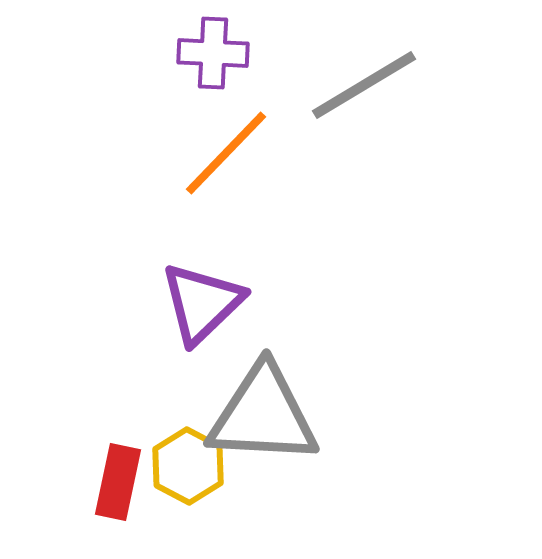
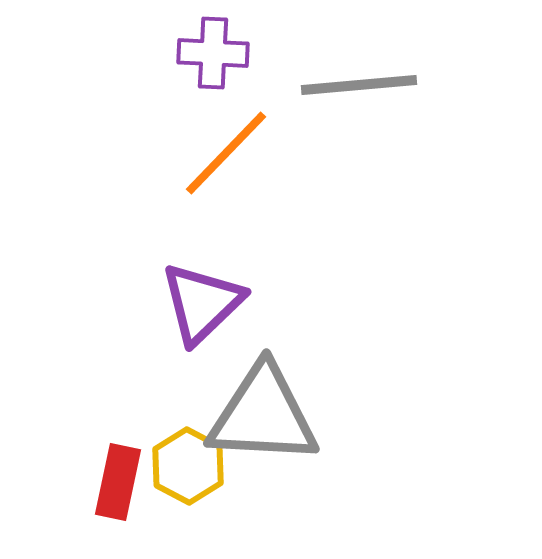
gray line: moved 5 px left; rotated 26 degrees clockwise
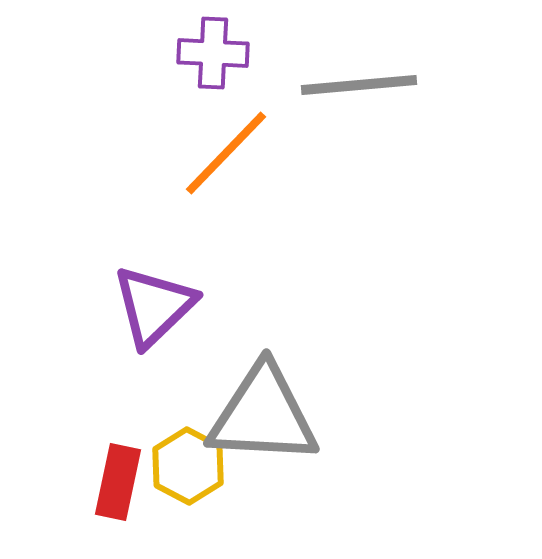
purple triangle: moved 48 px left, 3 px down
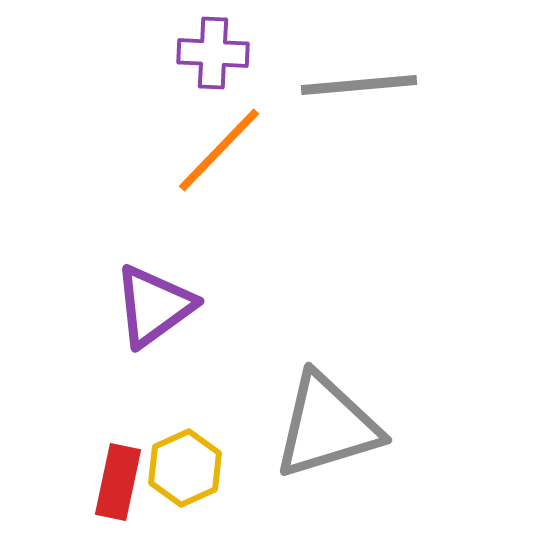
orange line: moved 7 px left, 3 px up
purple triangle: rotated 8 degrees clockwise
gray triangle: moved 64 px right, 11 px down; rotated 20 degrees counterclockwise
yellow hexagon: moved 3 px left, 2 px down; rotated 8 degrees clockwise
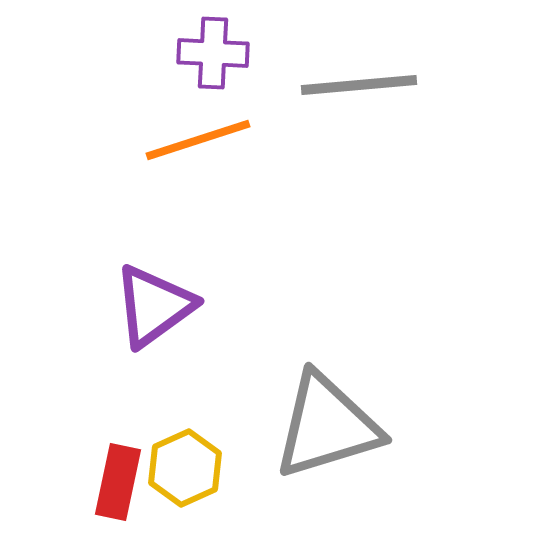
orange line: moved 21 px left, 10 px up; rotated 28 degrees clockwise
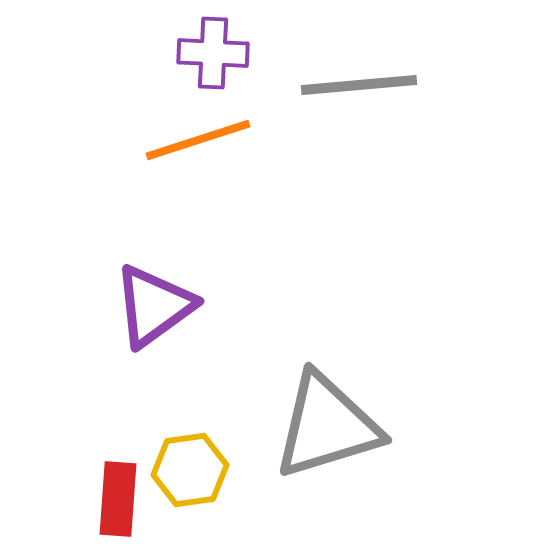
yellow hexagon: moved 5 px right, 2 px down; rotated 16 degrees clockwise
red rectangle: moved 17 px down; rotated 8 degrees counterclockwise
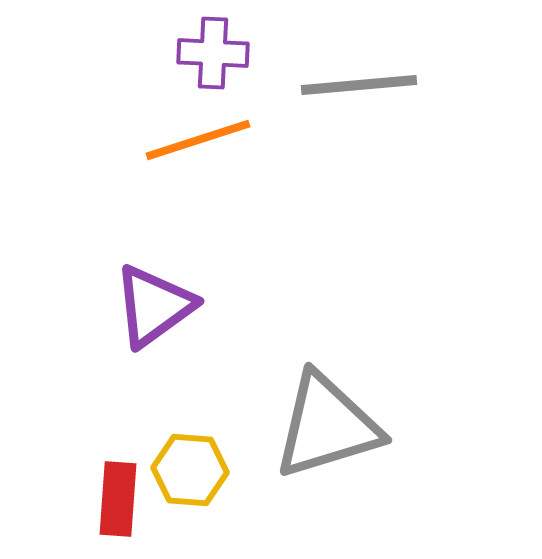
yellow hexagon: rotated 12 degrees clockwise
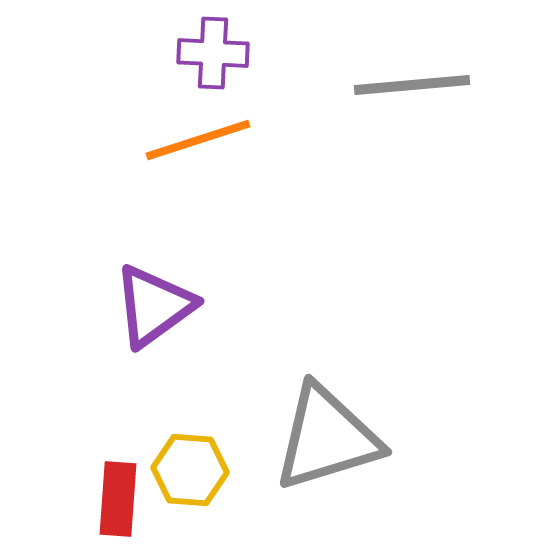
gray line: moved 53 px right
gray triangle: moved 12 px down
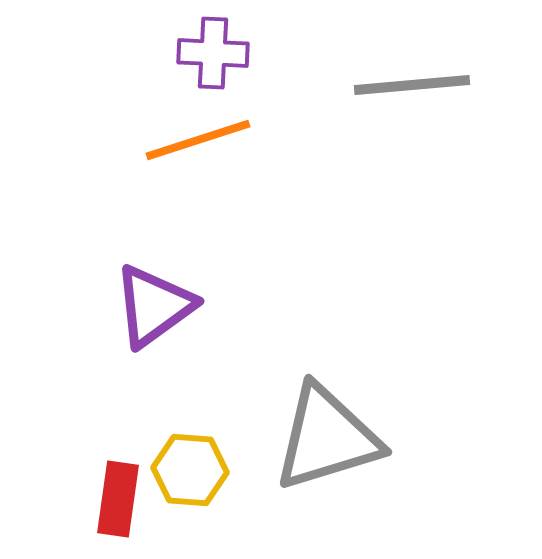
red rectangle: rotated 4 degrees clockwise
